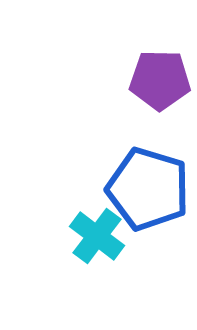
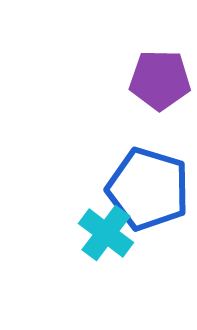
cyan cross: moved 9 px right, 3 px up
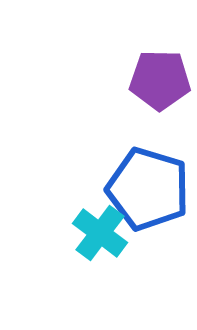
cyan cross: moved 6 px left
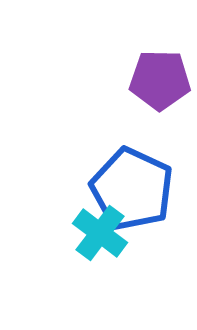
blue pentagon: moved 16 px left; rotated 8 degrees clockwise
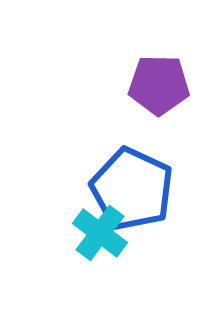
purple pentagon: moved 1 px left, 5 px down
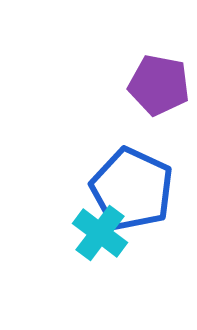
purple pentagon: rotated 10 degrees clockwise
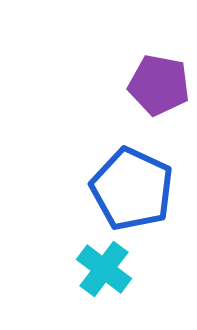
cyan cross: moved 4 px right, 36 px down
